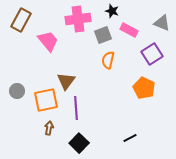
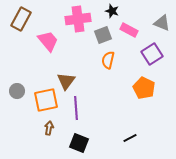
brown rectangle: moved 1 px up
black square: rotated 24 degrees counterclockwise
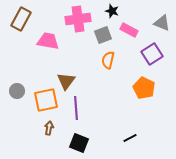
pink trapezoid: rotated 40 degrees counterclockwise
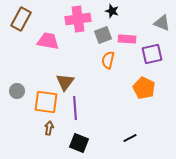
pink rectangle: moved 2 px left, 9 px down; rotated 24 degrees counterclockwise
purple square: rotated 20 degrees clockwise
brown triangle: moved 1 px left, 1 px down
orange square: moved 2 px down; rotated 20 degrees clockwise
purple line: moved 1 px left
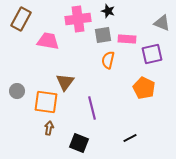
black star: moved 4 px left
gray square: rotated 12 degrees clockwise
purple line: moved 17 px right; rotated 10 degrees counterclockwise
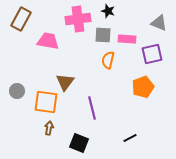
gray triangle: moved 3 px left
gray square: rotated 12 degrees clockwise
orange pentagon: moved 1 px left, 1 px up; rotated 25 degrees clockwise
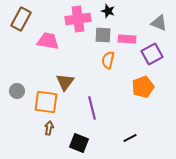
purple square: rotated 15 degrees counterclockwise
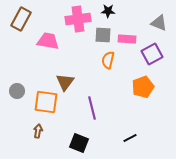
black star: rotated 16 degrees counterclockwise
brown arrow: moved 11 px left, 3 px down
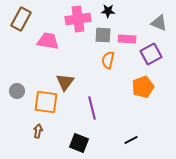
purple square: moved 1 px left
black line: moved 1 px right, 2 px down
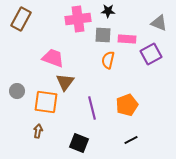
pink trapezoid: moved 5 px right, 17 px down; rotated 10 degrees clockwise
orange pentagon: moved 16 px left, 18 px down
